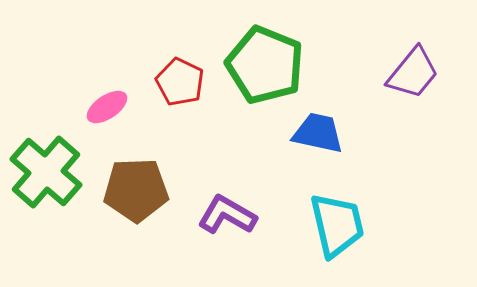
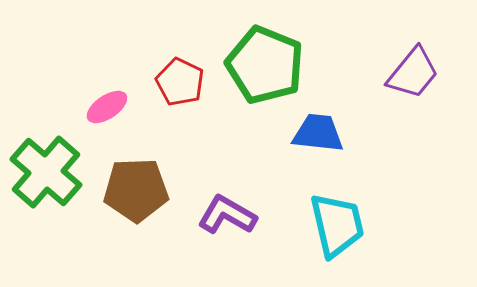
blue trapezoid: rotated 6 degrees counterclockwise
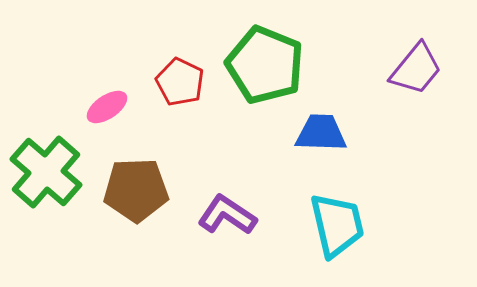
purple trapezoid: moved 3 px right, 4 px up
blue trapezoid: moved 3 px right; rotated 4 degrees counterclockwise
purple L-shape: rotated 4 degrees clockwise
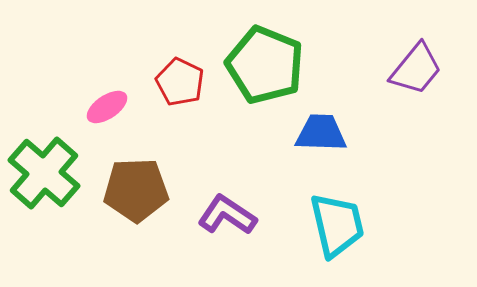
green cross: moved 2 px left, 1 px down
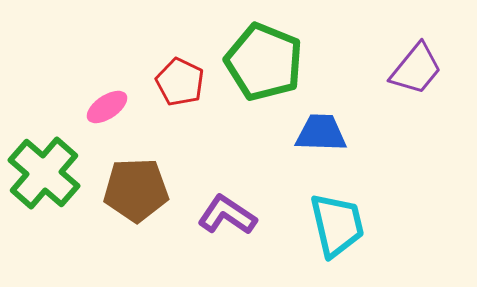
green pentagon: moved 1 px left, 3 px up
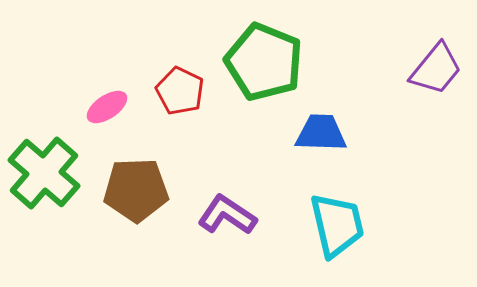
purple trapezoid: moved 20 px right
red pentagon: moved 9 px down
